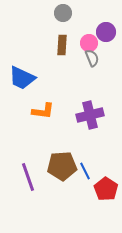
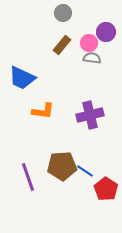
brown rectangle: rotated 36 degrees clockwise
gray semicircle: rotated 60 degrees counterclockwise
blue line: rotated 30 degrees counterclockwise
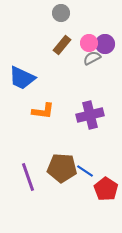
gray circle: moved 2 px left
purple circle: moved 1 px left, 12 px down
gray semicircle: rotated 36 degrees counterclockwise
brown pentagon: moved 2 px down; rotated 8 degrees clockwise
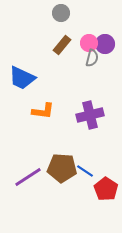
gray semicircle: rotated 132 degrees clockwise
purple line: rotated 76 degrees clockwise
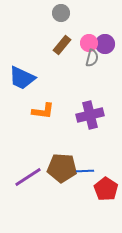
blue line: rotated 36 degrees counterclockwise
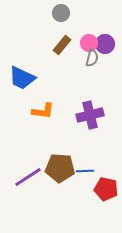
brown pentagon: moved 2 px left
red pentagon: rotated 20 degrees counterclockwise
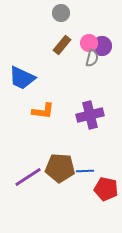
purple circle: moved 3 px left, 2 px down
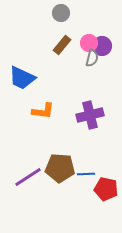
blue line: moved 1 px right, 3 px down
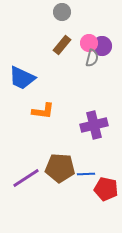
gray circle: moved 1 px right, 1 px up
purple cross: moved 4 px right, 10 px down
purple line: moved 2 px left, 1 px down
